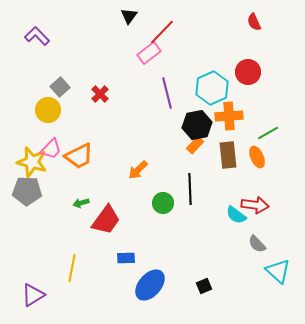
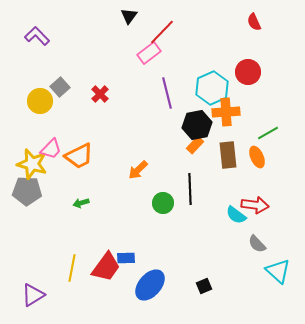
yellow circle: moved 8 px left, 9 px up
orange cross: moved 3 px left, 4 px up
yellow star: moved 2 px down
red trapezoid: moved 47 px down
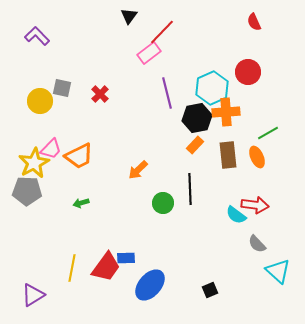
gray square: moved 2 px right, 1 px down; rotated 36 degrees counterclockwise
black hexagon: moved 7 px up
yellow star: moved 2 px right, 1 px up; rotated 28 degrees clockwise
black square: moved 6 px right, 4 px down
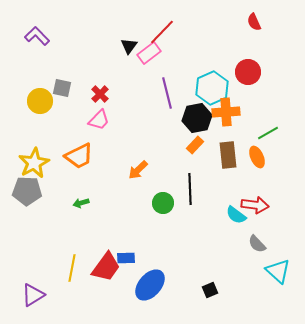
black triangle: moved 30 px down
pink trapezoid: moved 48 px right, 29 px up
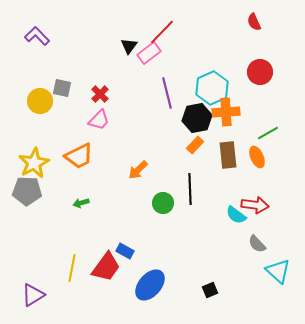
red circle: moved 12 px right
blue rectangle: moved 1 px left, 7 px up; rotated 30 degrees clockwise
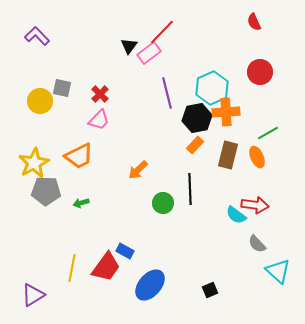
brown rectangle: rotated 20 degrees clockwise
gray pentagon: moved 19 px right
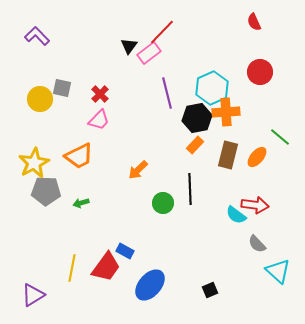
yellow circle: moved 2 px up
green line: moved 12 px right, 4 px down; rotated 70 degrees clockwise
orange ellipse: rotated 65 degrees clockwise
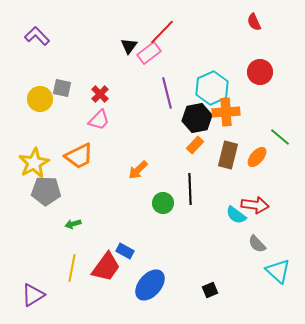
green arrow: moved 8 px left, 21 px down
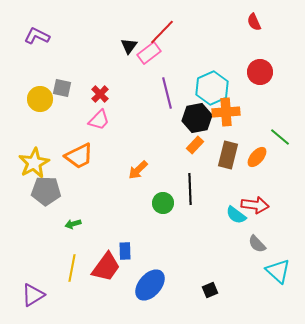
purple L-shape: rotated 20 degrees counterclockwise
blue rectangle: rotated 60 degrees clockwise
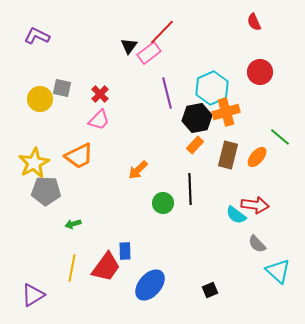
orange cross: rotated 12 degrees counterclockwise
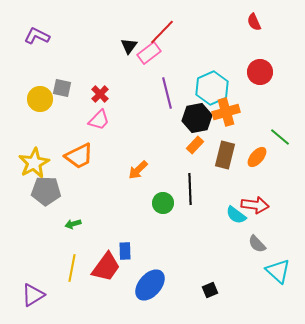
brown rectangle: moved 3 px left
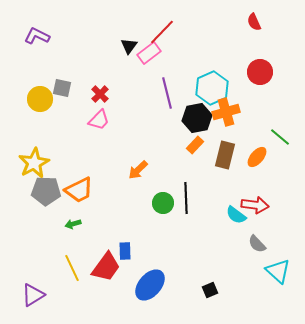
orange trapezoid: moved 34 px down
black line: moved 4 px left, 9 px down
yellow line: rotated 36 degrees counterclockwise
